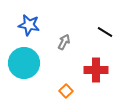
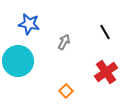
blue star: moved 1 px up
black line: rotated 28 degrees clockwise
cyan circle: moved 6 px left, 2 px up
red cross: moved 10 px right, 2 px down; rotated 35 degrees counterclockwise
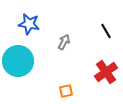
black line: moved 1 px right, 1 px up
orange square: rotated 32 degrees clockwise
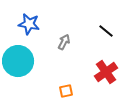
black line: rotated 21 degrees counterclockwise
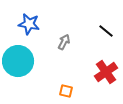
orange square: rotated 24 degrees clockwise
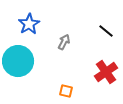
blue star: rotated 30 degrees clockwise
